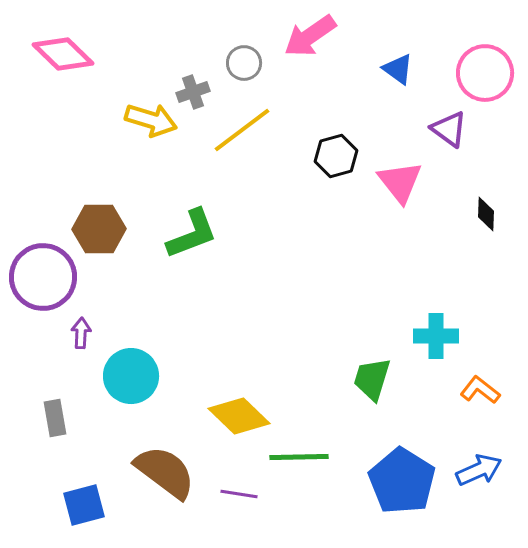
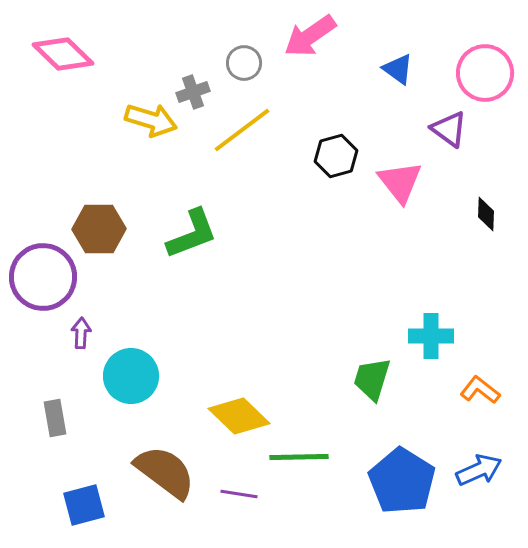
cyan cross: moved 5 px left
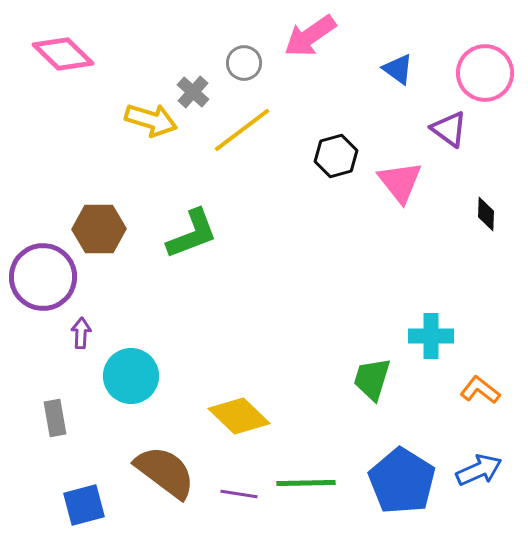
gray cross: rotated 28 degrees counterclockwise
green line: moved 7 px right, 26 px down
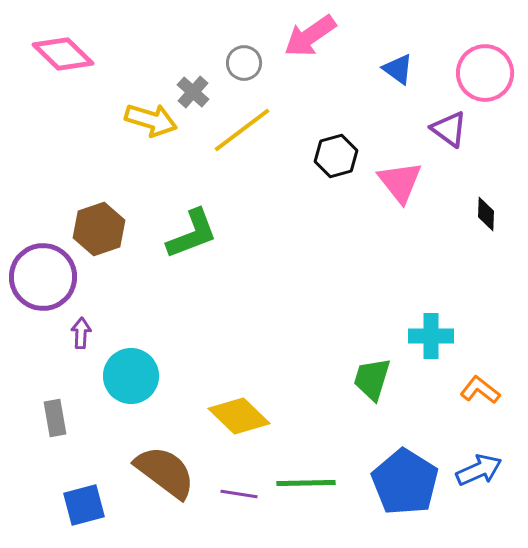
brown hexagon: rotated 18 degrees counterclockwise
blue pentagon: moved 3 px right, 1 px down
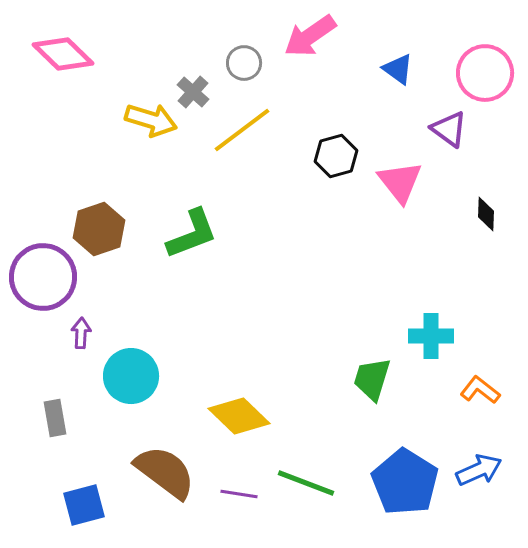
green line: rotated 22 degrees clockwise
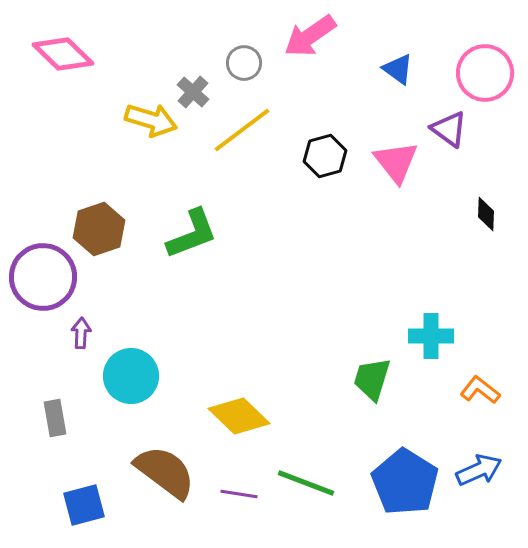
black hexagon: moved 11 px left
pink triangle: moved 4 px left, 20 px up
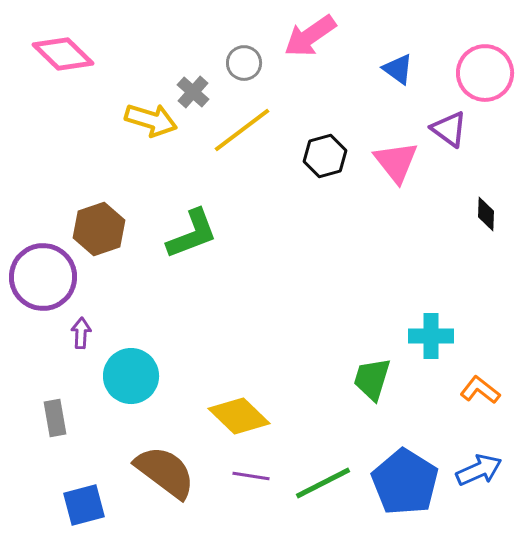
green line: moved 17 px right; rotated 48 degrees counterclockwise
purple line: moved 12 px right, 18 px up
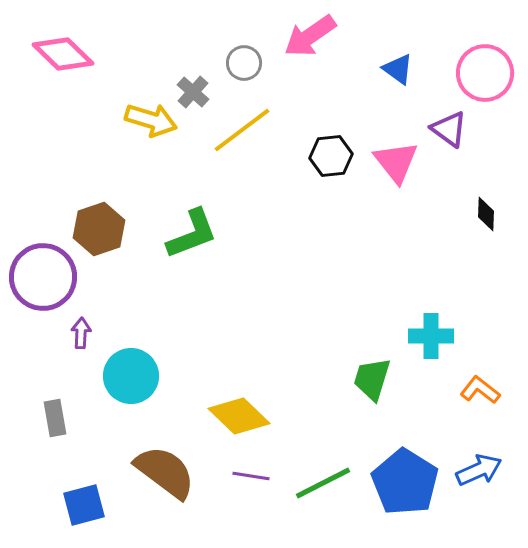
black hexagon: moved 6 px right; rotated 9 degrees clockwise
